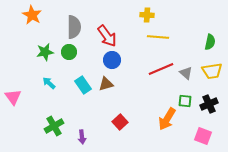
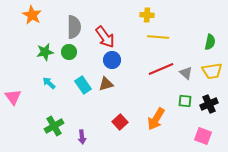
red arrow: moved 2 px left, 1 px down
orange arrow: moved 11 px left
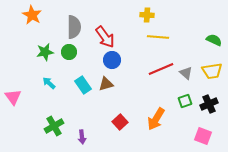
green semicircle: moved 4 px right, 2 px up; rotated 77 degrees counterclockwise
green square: rotated 24 degrees counterclockwise
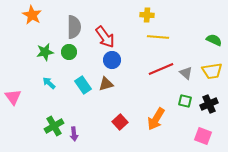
green square: rotated 32 degrees clockwise
purple arrow: moved 8 px left, 3 px up
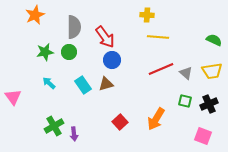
orange star: moved 3 px right; rotated 18 degrees clockwise
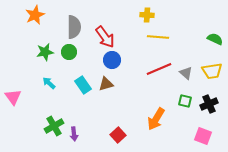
green semicircle: moved 1 px right, 1 px up
red line: moved 2 px left
red square: moved 2 px left, 13 px down
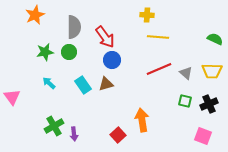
yellow trapezoid: rotated 10 degrees clockwise
pink triangle: moved 1 px left
orange arrow: moved 14 px left, 1 px down; rotated 140 degrees clockwise
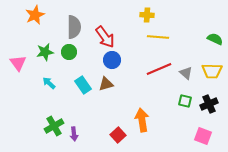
pink triangle: moved 6 px right, 34 px up
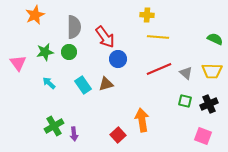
blue circle: moved 6 px right, 1 px up
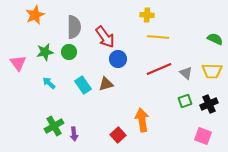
green square: rotated 32 degrees counterclockwise
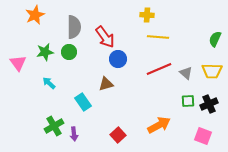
green semicircle: rotated 91 degrees counterclockwise
cyan rectangle: moved 17 px down
green square: moved 3 px right; rotated 16 degrees clockwise
orange arrow: moved 17 px right, 5 px down; rotated 70 degrees clockwise
